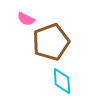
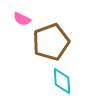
pink semicircle: moved 4 px left
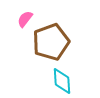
pink semicircle: moved 3 px right; rotated 102 degrees clockwise
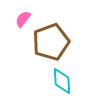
pink semicircle: moved 2 px left
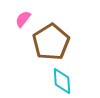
brown pentagon: rotated 12 degrees counterclockwise
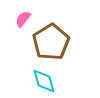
cyan diamond: moved 18 px left; rotated 12 degrees counterclockwise
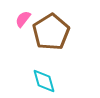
brown pentagon: moved 10 px up
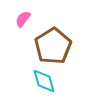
brown pentagon: moved 2 px right, 14 px down
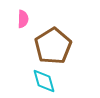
pink semicircle: rotated 144 degrees clockwise
